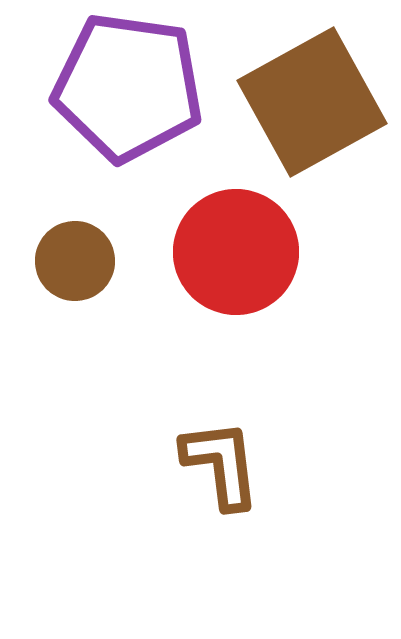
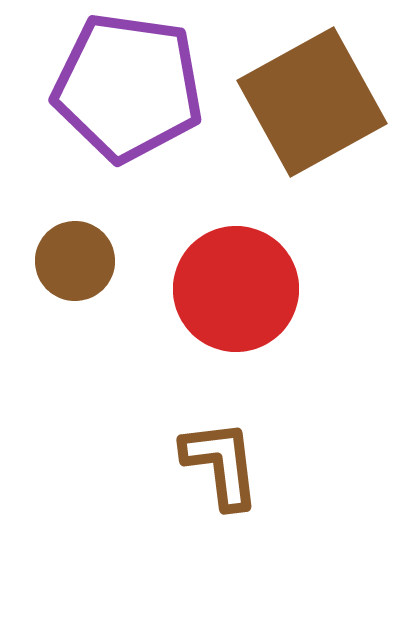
red circle: moved 37 px down
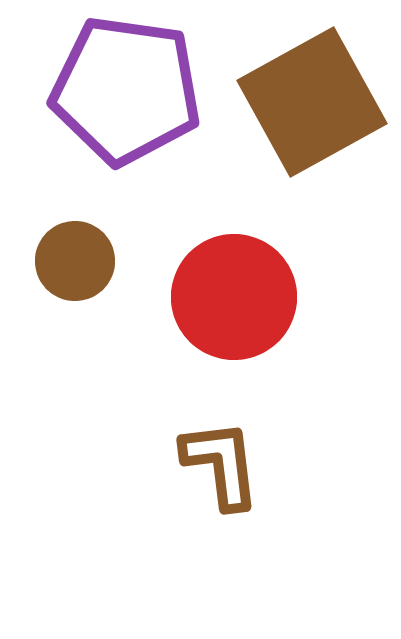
purple pentagon: moved 2 px left, 3 px down
red circle: moved 2 px left, 8 px down
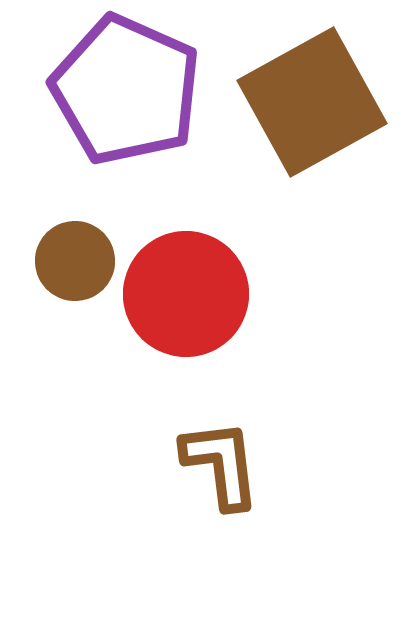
purple pentagon: rotated 16 degrees clockwise
red circle: moved 48 px left, 3 px up
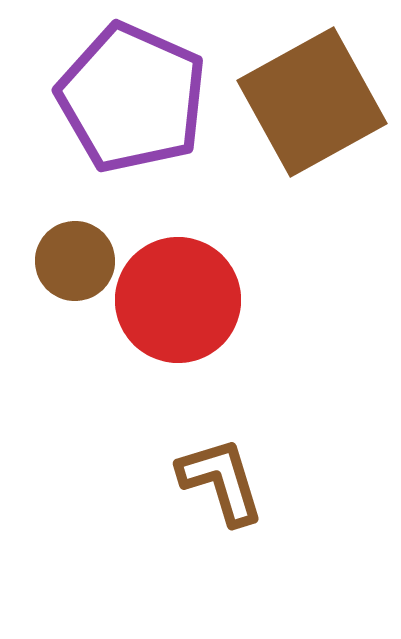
purple pentagon: moved 6 px right, 8 px down
red circle: moved 8 px left, 6 px down
brown L-shape: moved 17 px down; rotated 10 degrees counterclockwise
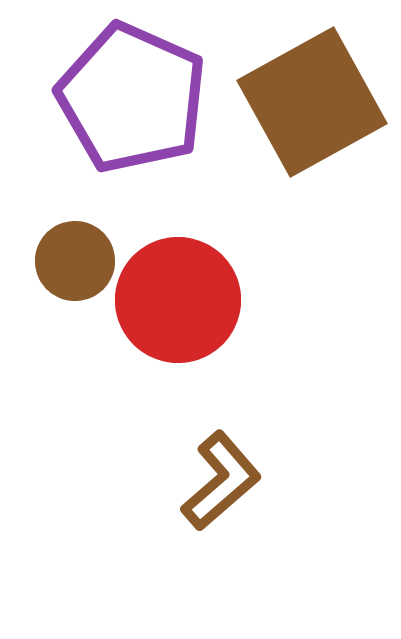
brown L-shape: rotated 66 degrees clockwise
